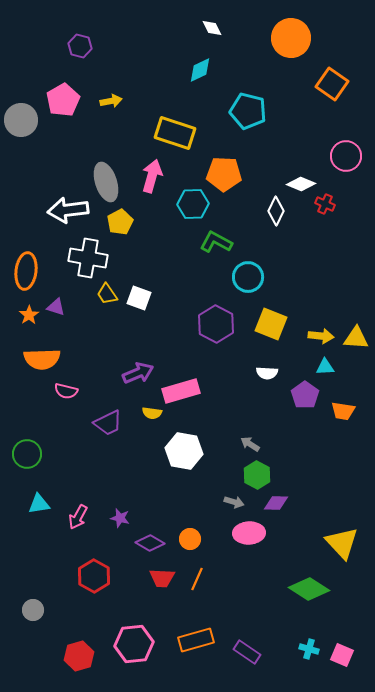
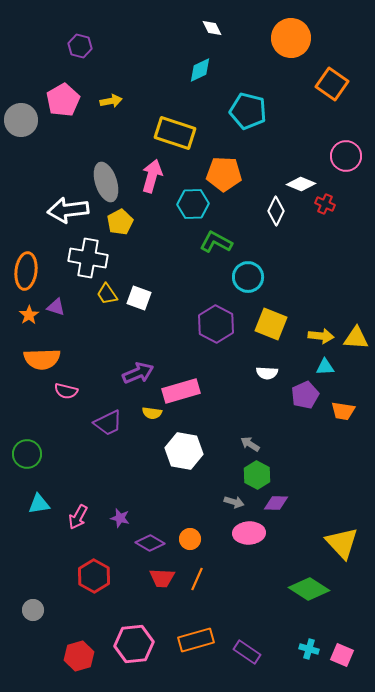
purple pentagon at (305, 395): rotated 12 degrees clockwise
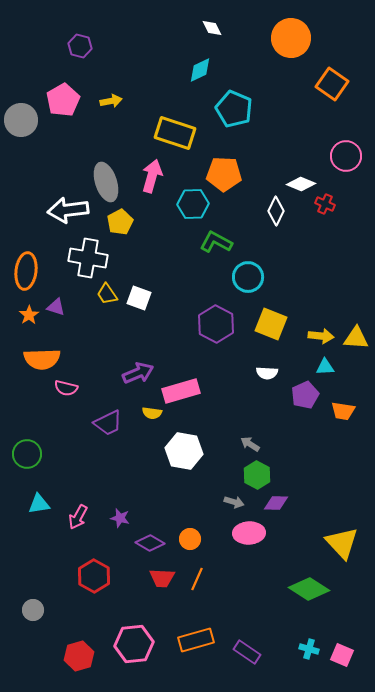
cyan pentagon at (248, 111): moved 14 px left, 2 px up; rotated 9 degrees clockwise
pink semicircle at (66, 391): moved 3 px up
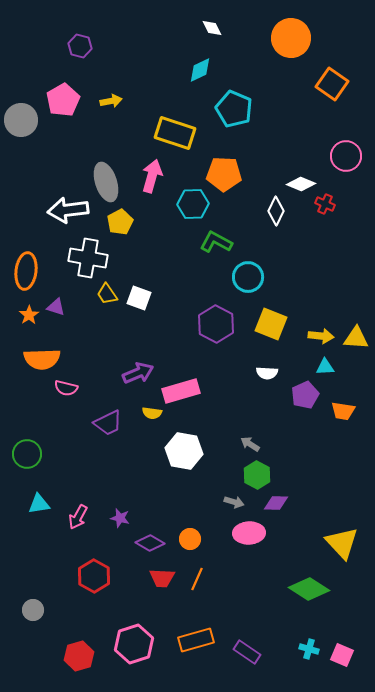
pink hexagon at (134, 644): rotated 12 degrees counterclockwise
